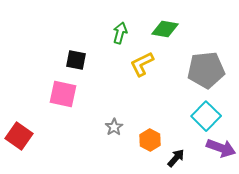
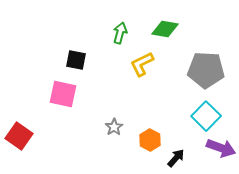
gray pentagon: rotated 9 degrees clockwise
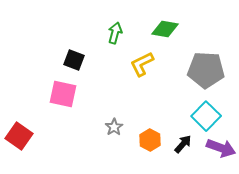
green arrow: moved 5 px left
black square: moved 2 px left; rotated 10 degrees clockwise
black arrow: moved 7 px right, 14 px up
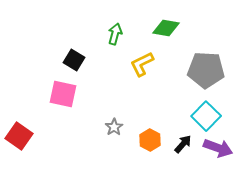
green diamond: moved 1 px right, 1 px up
green arrow: moved 1 px down
black square: rotated 10 degrees clockwise
purple arrow: moved 3 px left
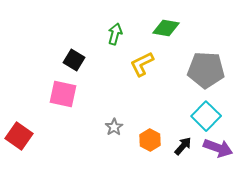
black arrow: moved 2 px down
